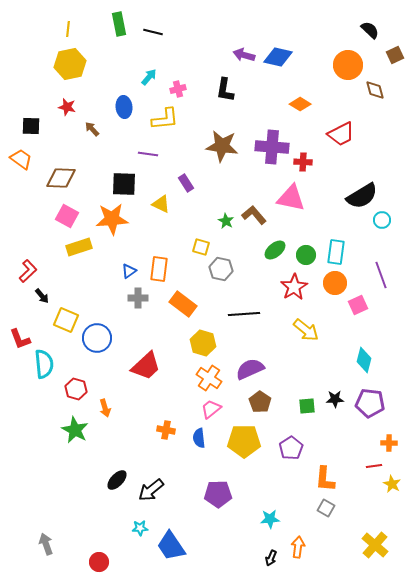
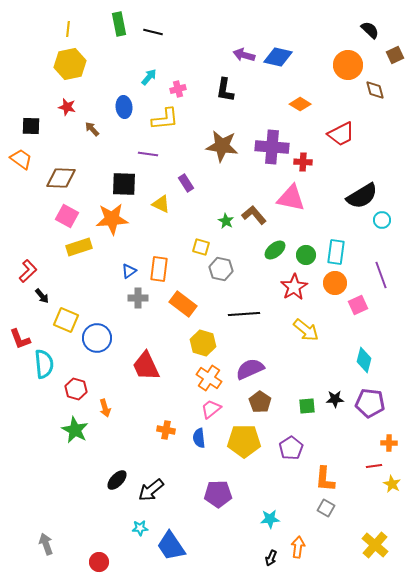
red trapezoid at (146, 366): rotated 108 degrees clockwise
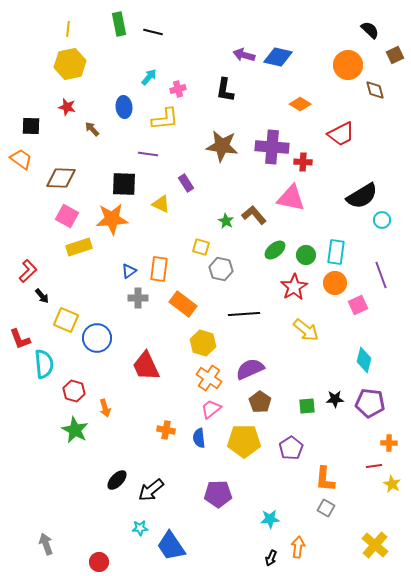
red hexagon at (76, 389): moved 2 px left, 2 px down
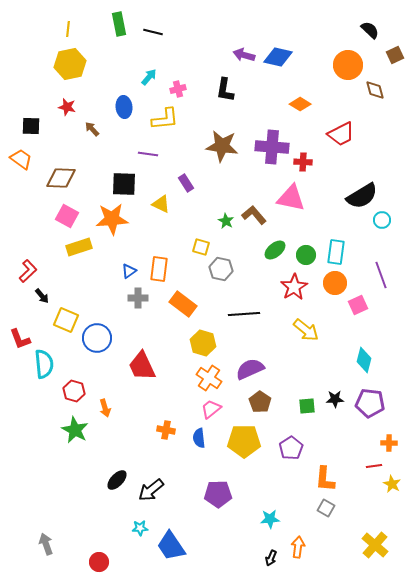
red trapezoid at (146, 366): moved 4 px left
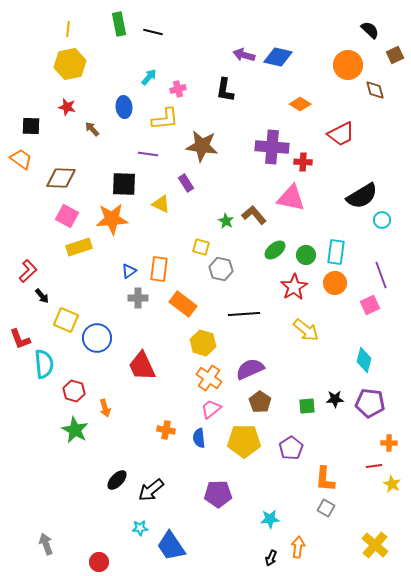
brown star at (222, 146): moved 20 px left
pink square at (358, 305): moved 12 px right
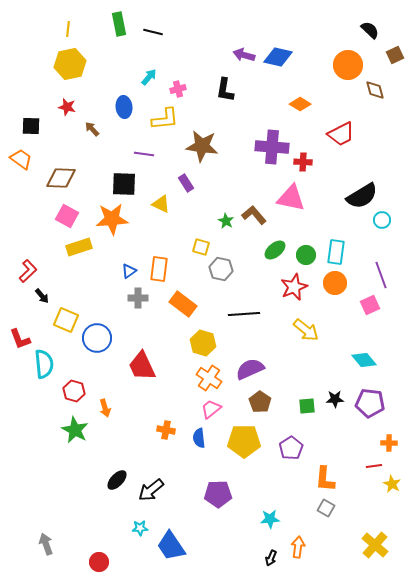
purple line at (148, 154): moved 4 px left
red star at (294, 287): rotated 8 degrees clockwise
cyan diamond at (364, 360): rotated 55 degrees counterclockwise
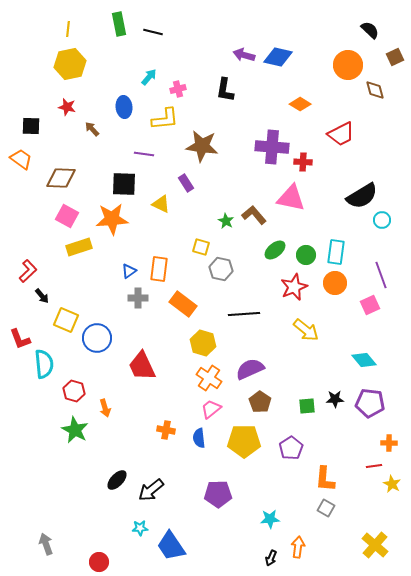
brown square at (395, 55): moved 2 px down
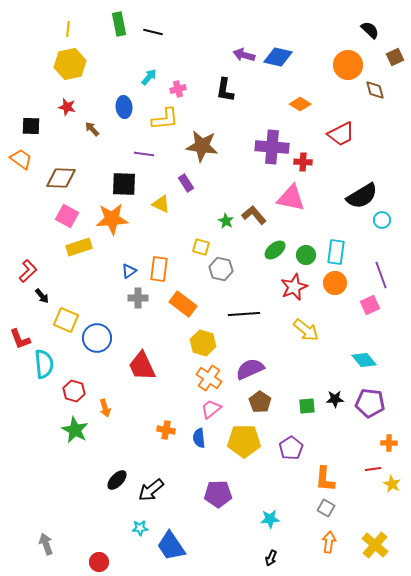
red line at (374, 466): moved 1 px left, 3 px down
orange arrow at (298, 547): moved 31 px right, 5 px up
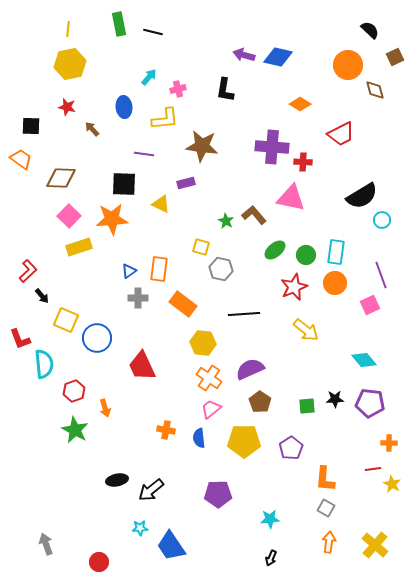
purple rectangle at (186, 183): rotated 72 degrees counterclockwise
pink square at (67, 216): moved 2 px right; rotated 15 degrees clockwise
yellow hexagon at (203, 343): rotated 10 degrees counterclockwise
red hexagon at (74, 391): rotated 25 degrees clockwise
black ellipse at (117, 480): rotated 35 degrees clockwise
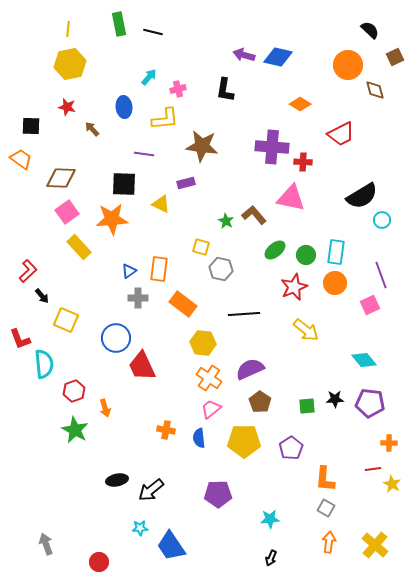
pink square at (69, 216): moved 2 px left, 4 px up; rotated 10 degrees clockwise
yellow rectangle at (79, 247): rotated 65 degrees clockwise
blue circle at (97, 338): moved 19 px right
